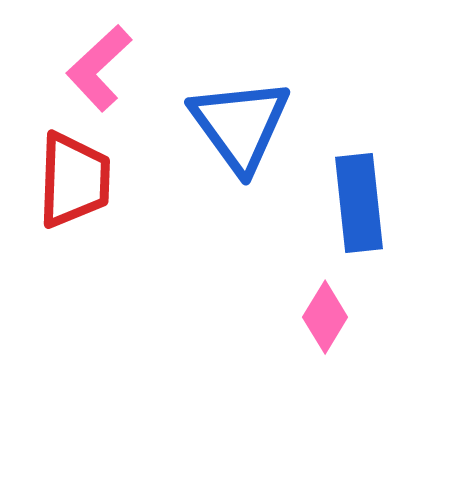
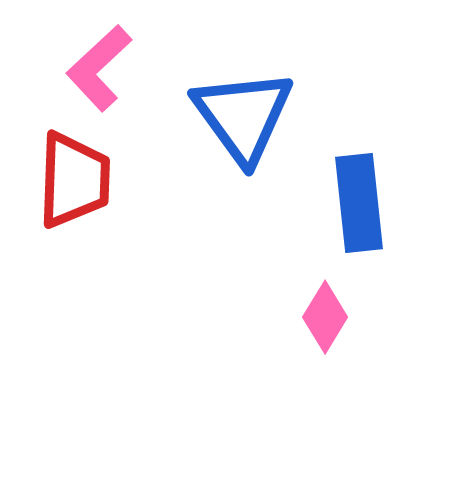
blue triangle: moved 3 px right, 9 px up
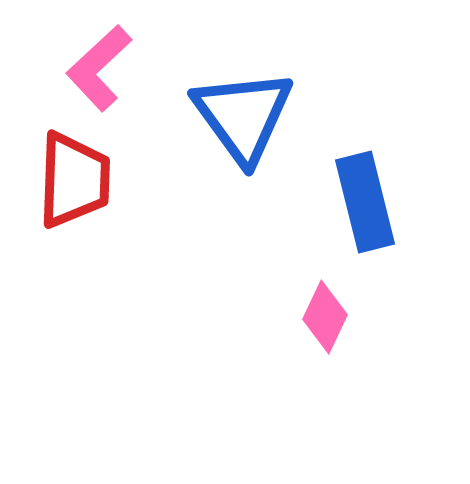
blue rectangle: moved 6 px right, 1 px up; rotated 8 degrees counterclockwise
pink diamond: rotated 6 degrees counterclockwise
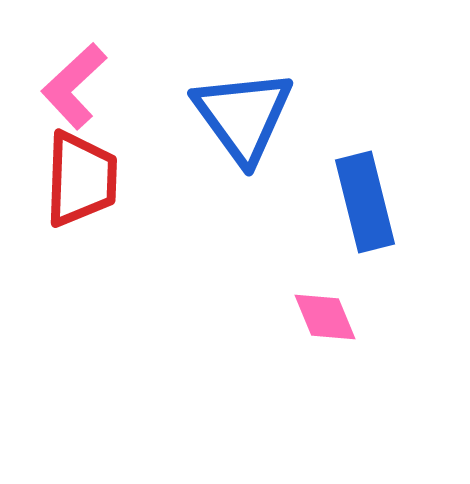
pink L-shape: moved 25 px left, 18 px down
red trapezoid: moved 7 px right, 1 px up
pink diamond: rotated 48 degrees counterclockwise
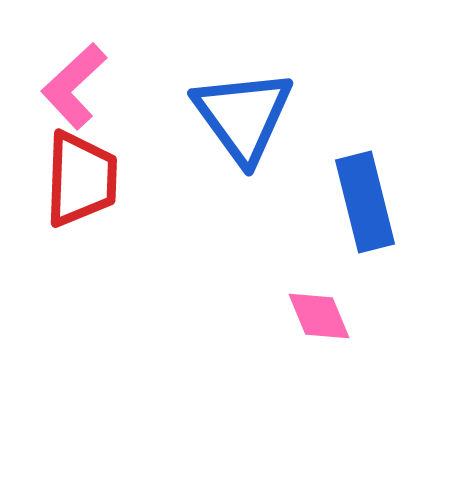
pink diamond: moved 6 px left, 1 px up
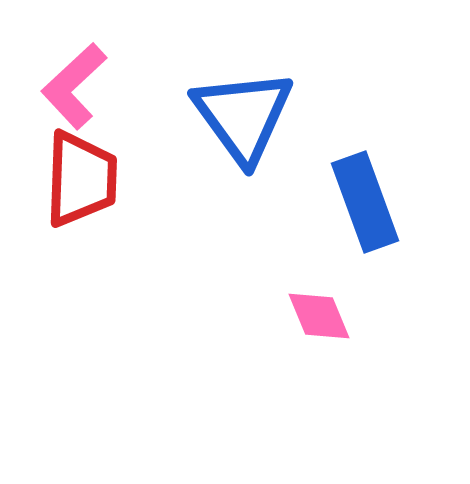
blue rectangle: rotated 6 degrees counterclockwise
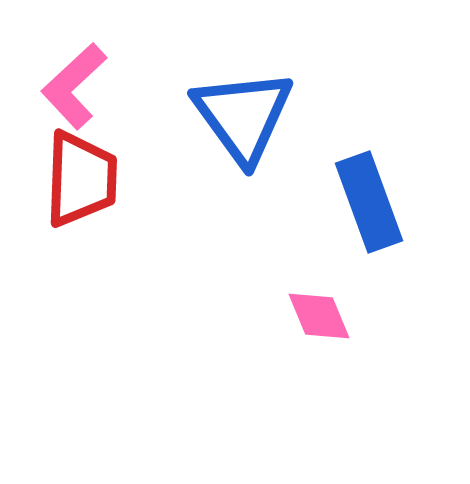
blue rectangle: moved 4 px right
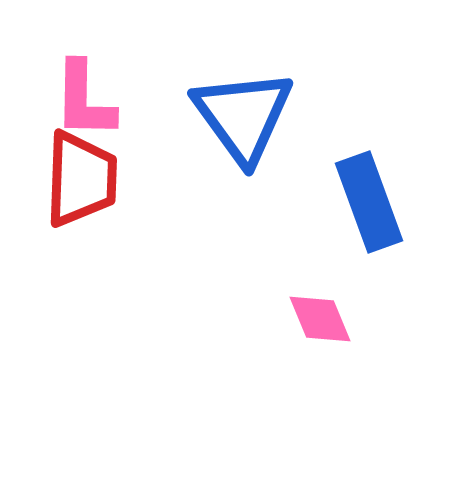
pink L-shape: moved 10 px right, 14 px down; rotated 46 degrees counterclockwise
pink diamond: moved 1 px right, 3 px down
